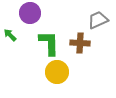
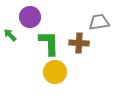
purple circle: moved 4 px down
gray trapezoid: moved 1 px right, 2 px down; rotated 15 degrees clockwise
brown cross: moved 1 px left
yellow circle: moved 2 px left
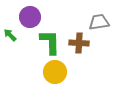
green L-shape: moved 1 px right, 1 px up
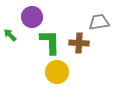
purple circle: moved 2 px right
yellow circle: moved 2 px right
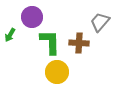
gray trapezoid: moved 1 px right; rotated 40 degrees counterclockwise
green arrow: rotated 104 degrees counterclockwise
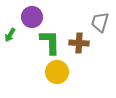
gray trapezoid: rotated 25 degrees counterclockwise
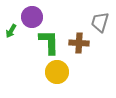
green arrow: moved 1 px right, 4 px up
green L-shape: moved 1 px left
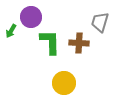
purple circle: moved 1 px left
green L-shape: moved 1 px right
yellow circle: moved 7 px right, 11 px down
